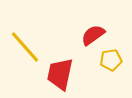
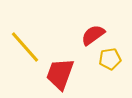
yellow pentagon: moved 1 px left, 1 px up
red trapezoid: rotated 8 degrees clockwise
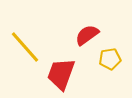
red semicircle: moved 6 px left
red trapezoid: moved 1 px right
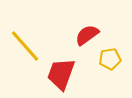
yellow line: moved 1 px up
